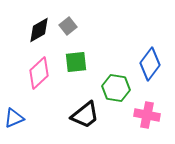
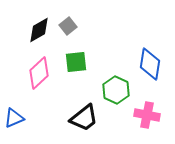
blue diamond: rotated 28 degrees counterclockwise
green hexagon: moved 2 px down; rotated 16 degrees clockwise
black trapezoid: moved 1 px left, 3 px down
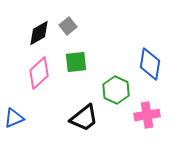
black diamond: moved 3 px down
pink cross: rotated 20 degrees counterclockwise
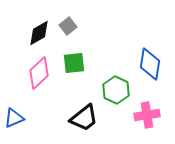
green square: moved 2 px left, 1 px down
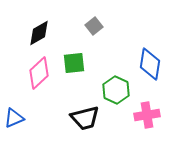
gray square: moved 26 px right
black trapezoid: moved 1 px right; rotated 24 degrees clockwise
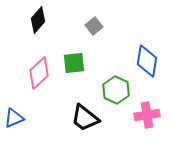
black diamond: moved 1 px left, 13 px up; rotated 20 degrees counterclockwise
blue diamond: moved 3 px left, 3 px up
black trapezoid: rotated 52 degrees clockwise
